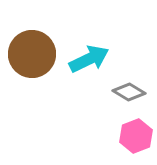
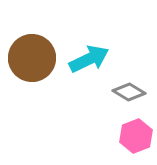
brown circle: moved 4 px down
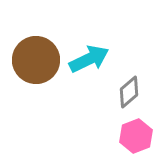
brown circle: moved 4 px right, 2 px down
gray diamond: rotated 72 degrees counterclockwise
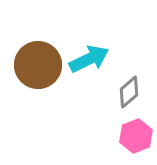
brown circle: moved 2 px right, 5 px down
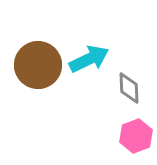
gray diamond: moved 4 px up; rotated 52 degrees counterclockwise
